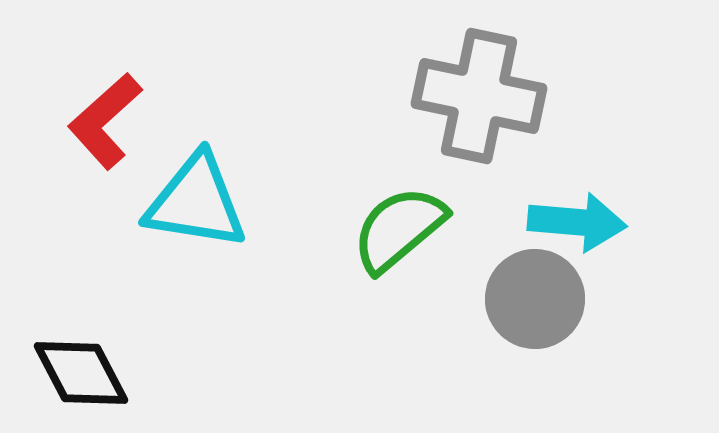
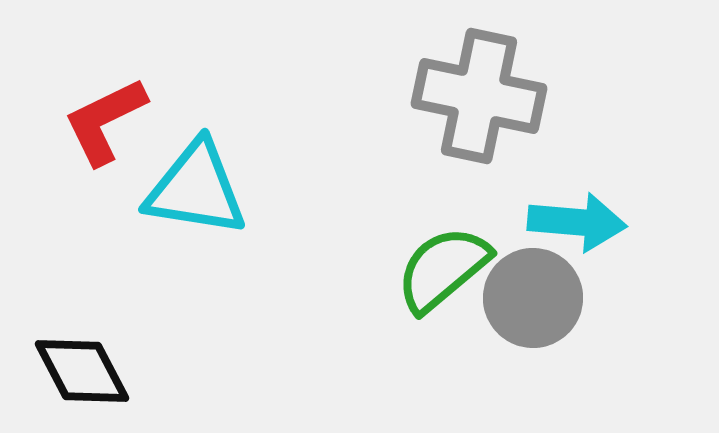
red L-shape: rotated 16 degrees clockwise
cyan triangle: moved 13 px up
green semicircle: moved 44 px right, 40 px down
gray circle: moved 2 px left, 1 px up
black diamond: moved 1 px right, 2 px up
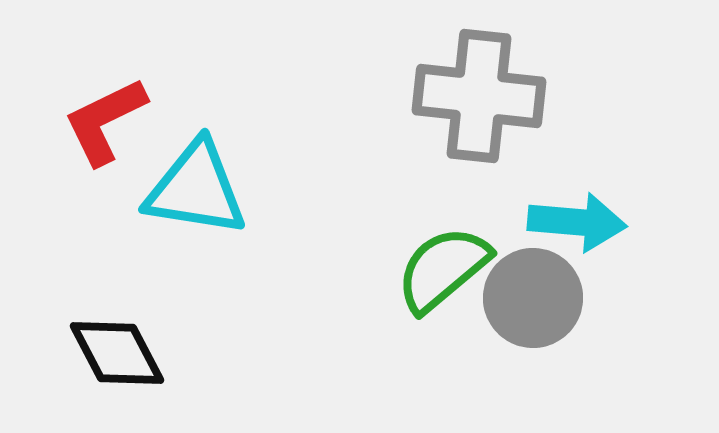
gray cross: rotated 6 degrees counterclockwise
black diamond: moved 35 px right, 18 px up
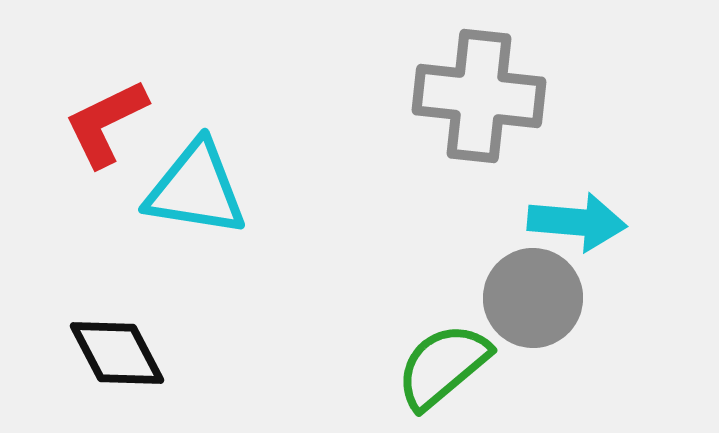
red L-shape: moved 1 px right, 2 px down
green semicircle: moved 97 px down
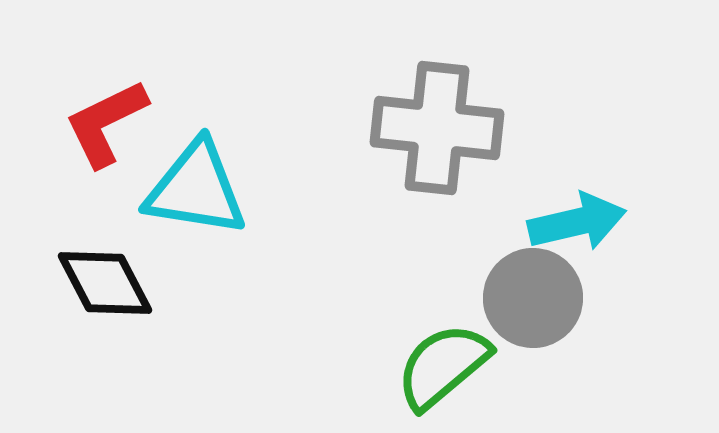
gray cross: moved 42 px left, 32 px down
cyan arrow: rotated 18 degrees counterclockwise
black diamond: moved 12 px left, 70 px up
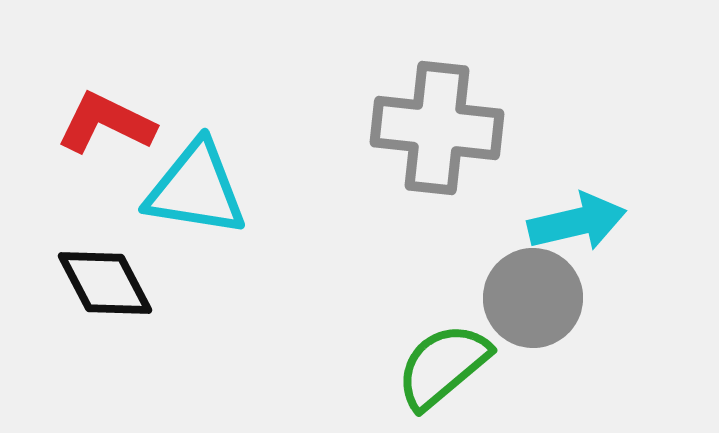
red L-shape: rotated 52 degrees clockwise
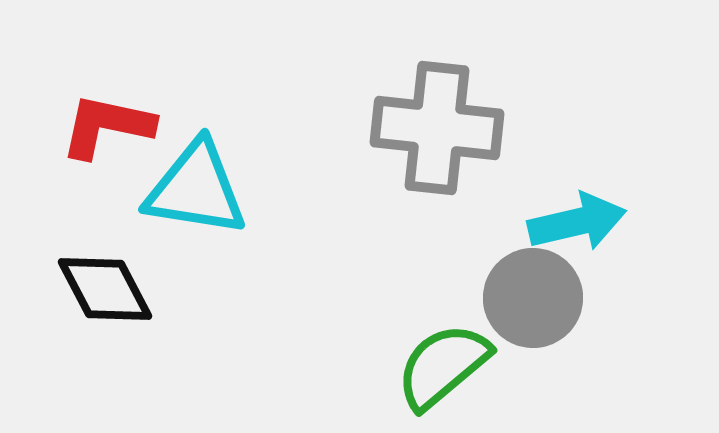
red L-shape: moved 1 px right, 3 px down; rotated 14 degrees counterclockwise
black diamond: moved 6 px down
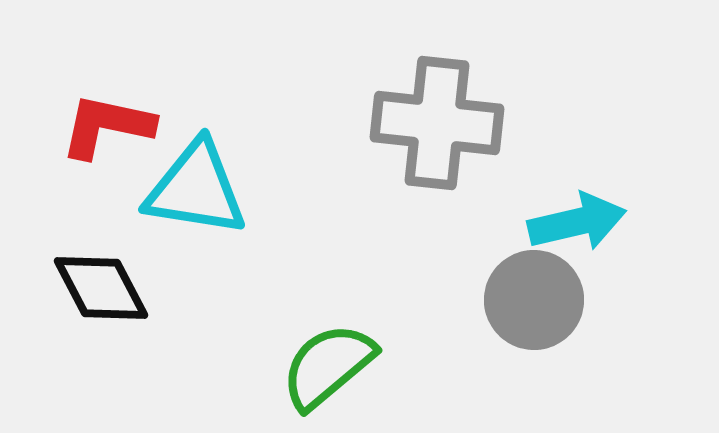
gray cross: moved 5 px up
black diamond: moved 4 px left, 1 px up
gray circle: moved 1 px right, 2 px down
green semicircle: moved 115 px left
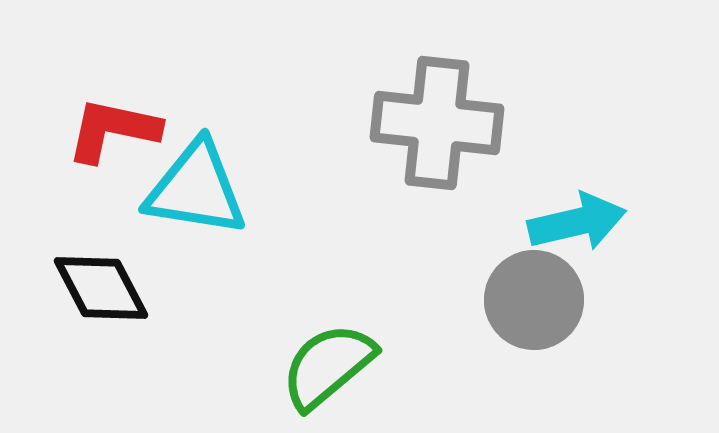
red L-shape: moved 6 px right, 4 px down
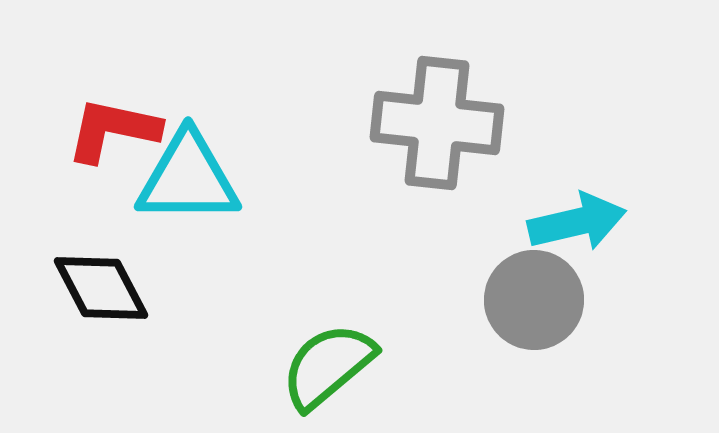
cyan triangle: moved 8 px left, 11 px up; rotated 9 degrees counterclockwise
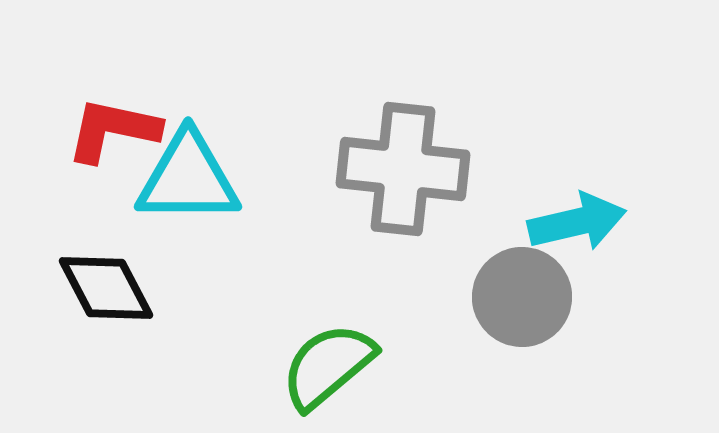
gray cross: moved 34 px left, 46 px down
black diamond: moved 5 px right
gray circle: moved 12 px left, 3 px up
